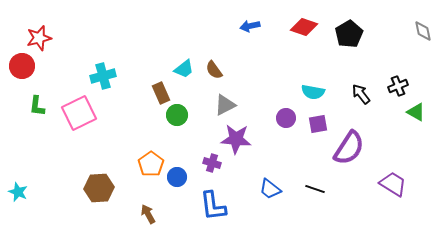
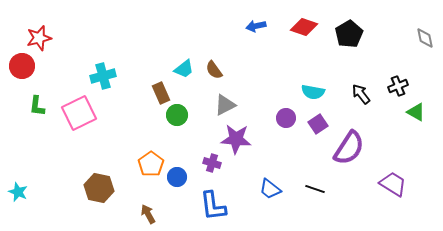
blue arrow: moved 6 px right
gray diamond: moved 2 px right, 7 px down
purple square: rotated 24 degrees counterclockwise
brown hexagon: rotated 16 degrees clockwise
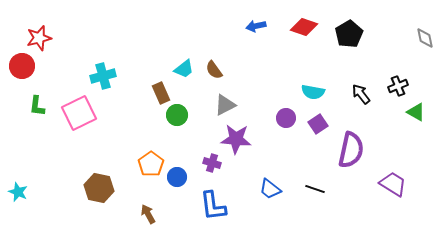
purple semicircle: moved 2 px right, 2 px down; rotated 21 degrees counterclockwise
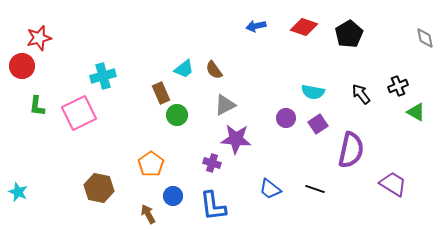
blue circle: moved 4 px left, 19 px down
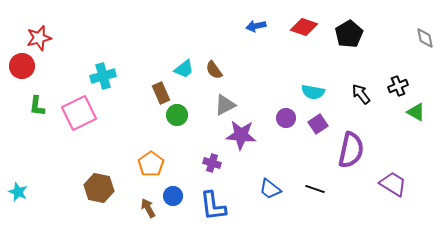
purple star: moved 5 px right, 4 px up
brown arrow: moved 6 px up
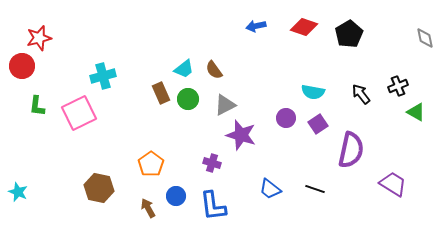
green circle: moved 11 px right, 16 px up
purple star: rotated 12 degrees clockwise
blue circle: moved 3 px right
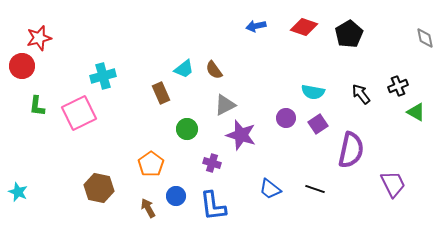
green circle: moved 1 px left, 30 px down
purple trapezoid: rotated 32 degrees clockwise
